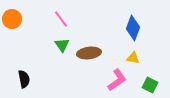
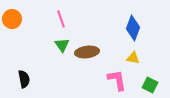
pink line: rotated 18 degrees clockwise
brown ellipse: moved 2 px left, 1 px up
pink L-shape: rotated 65 degrees counterclockwise
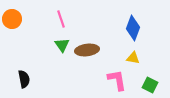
brown ellipse: moved 2 px up
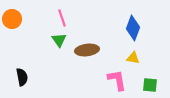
pink line: moved 1 px right, 1 px up
green triangle: moved 3 px left, 5 px up
black semicircle: moved 2 px left, 2 px up
green square: rotated 21 degrees counterclockwise
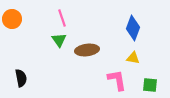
black semicircle: moved 1 px left, 1 px down
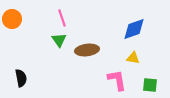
blue diamond: moved 1 px right, 1 px down; rotated 50 degrees clockwise
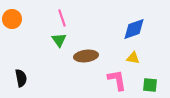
brown ellipse: moved 1 px left, 6 px down
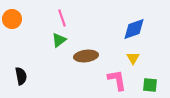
green triangle: rotated 28 degrees clockwise
yellow triangle: rotated 48 degrees clockwise
black semicircle: moved 2 px up
